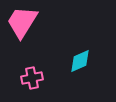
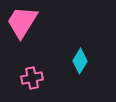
cyan diamond: rotated 35 degrees counterclockwise
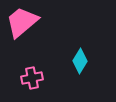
pink trapezoid: rotated 18 degrees clockwise
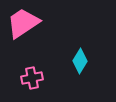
pink trapezoid: moved 1 px right, 1 px down; rotated 6 degrees clockwise
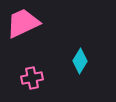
pink trapezoid: rotated 9 degrees clockwise
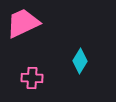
pink cross: rotated 15 degrees clockwise
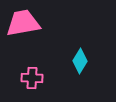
pink trapezoid: rotated 15 degrees clockwise
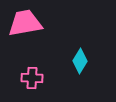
pink trapezoid: moved 2 px right
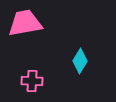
pink cross: moved 3 px down
